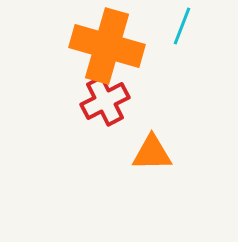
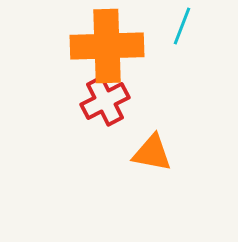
orange cross: rotated 18 degrees counterclockwise
orange triangle: rotated 12 degrees clockwise
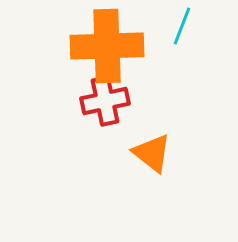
red cross: rotated 15 degrees clockwise
orange triangle: rotated 27 degrees clockwise
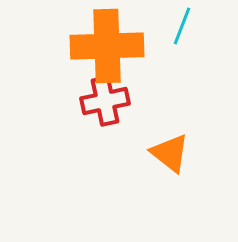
orange triangle: moved 18 px right
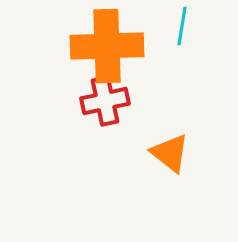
cyan line: rotated 12 degrees counterclockwise
